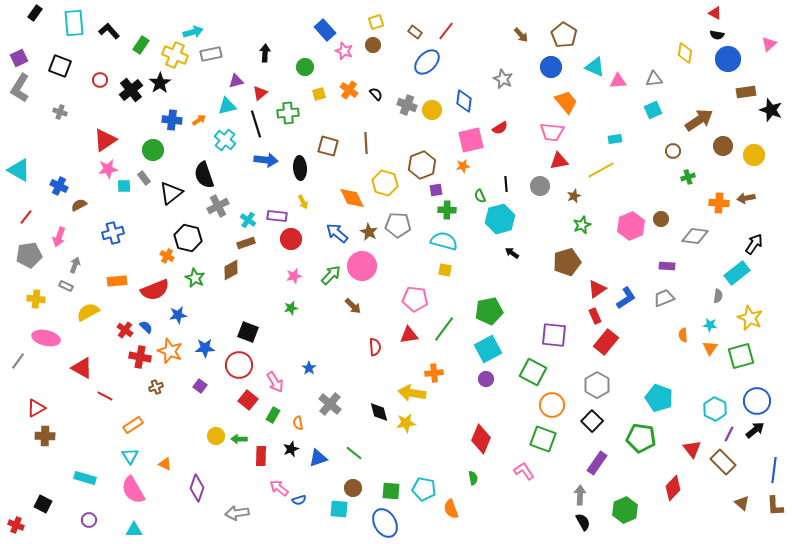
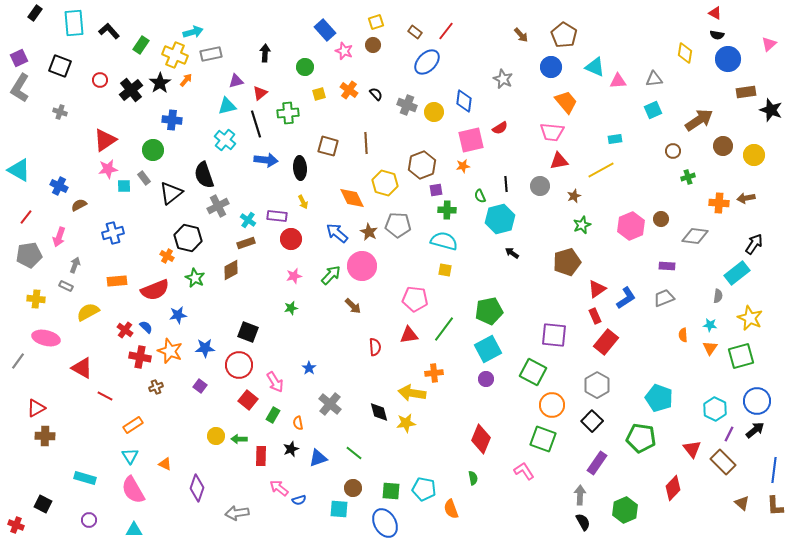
yellow circle at (432, 110): moved 2 px right, 2 px down
orange arrow at (199, 120): moved 13 px left, 40 px up; rotated 16 degrees counterclockwise
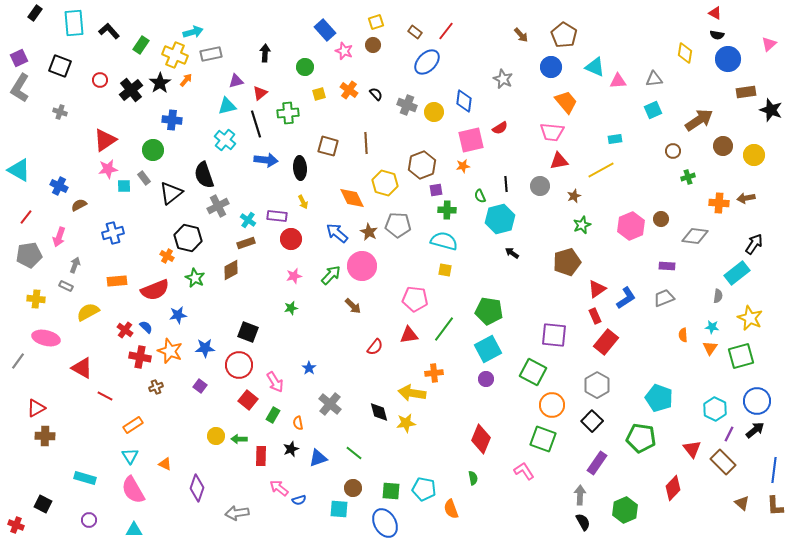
green pentagon at (489, 311): rotated 20 degrees clockwise
cyan star at (710, 325): moved 2 px right, 2 px down
red semicircle at (375, 347): rotated 42 degrees clockwise
